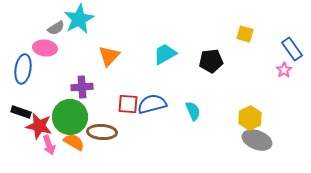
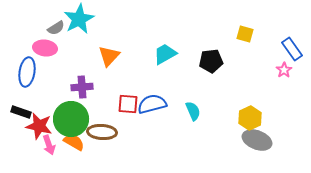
blue ellipse: moved 4 px right, 3 px down
green circle: moved 1 px right, 2 px down
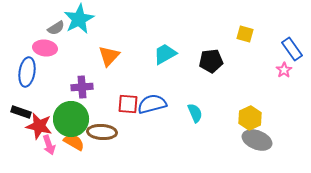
cyan semicircle: moved 2 px right, 2 px down
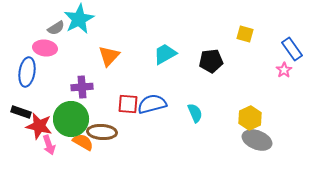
orange semicircle: moved 9 px right
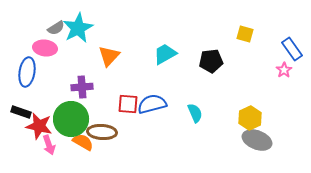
cyan star: moved 1 px left, 9 px down
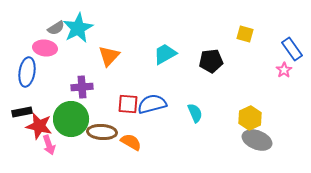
black rectangle: moved 1 px right; rotated 30 degrees counterclockwise
orange semicircle: moved 48 px right
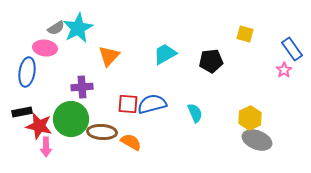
pink arrow: moved 3 px left, 2 px down; rotated 18 degrees clockwise
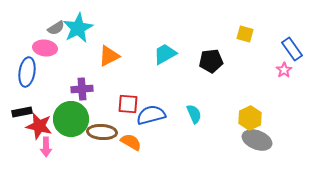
orange triangle: rotated 20 degrees clockwise
purple cross: moved 2 px down
blue semicircle: moved 1 px left, 11 px down
cyan semicircle: moved 1 px left, 1 px down
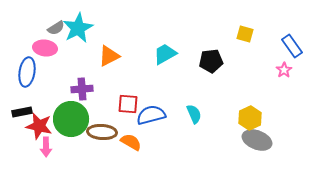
blue rectangle: moved 3 px up
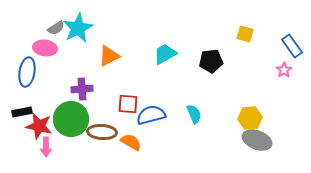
yellow hexagon: rotated 20 degrees clockwise
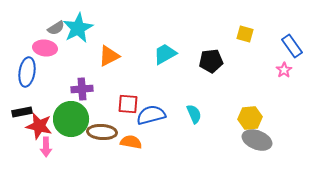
orange semicircle: rotated 20 degrees counterclockwise
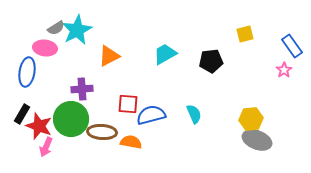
cyan star: moved 1 px left, 2 px down
yellow square: rotated 30 degrees counterclockwise
black rectangle: moved 2 px down; rotated 48 degrees counterclockwise
yellow hexagon: moved 1 px right, 1 px down
red star: rotated 8 degrees clockwise
pink arrow: rotated 24 degrees clockwise
